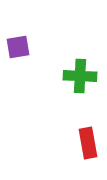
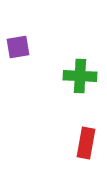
red rectangle: moved 2 px left; rotated 20 degrees clockwise
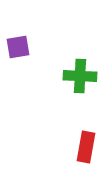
red rectangle: moved 4 px down
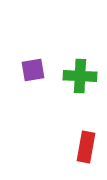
purple square: moved 15 px right, 23 px down
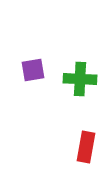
green cross: moved 3 px down
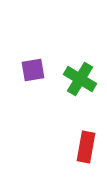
green cross: rotated 28 degrees clockwise
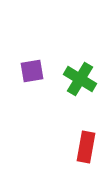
purple square: moved 1 px left, 1 px down
